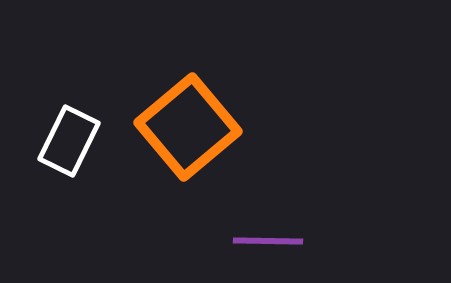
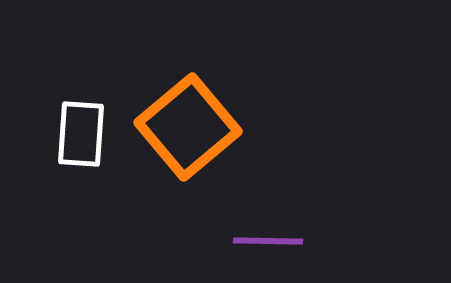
white rectangle: moved 12 px right, 7 px up; rotated 22 degrees counterclockwise
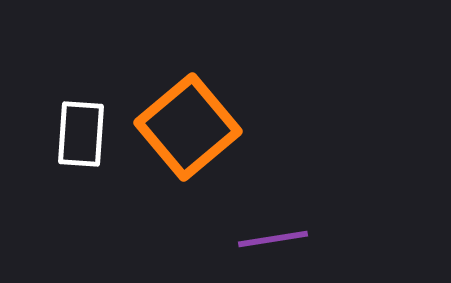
purple line: moved 5 px right, 2 px up; rotated 10 degrees counterclockwise
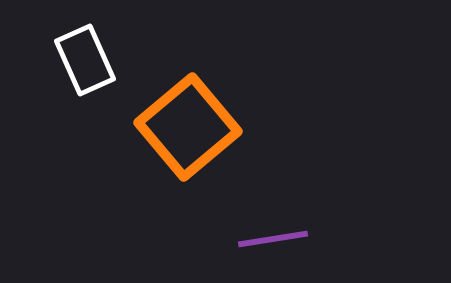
white rectangle: moved 4 px right, 74 px up; rotated 28 degrees counterclockwise
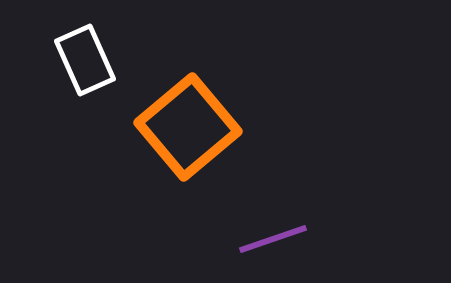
purple line: rotated 10 degrees counterclockwise
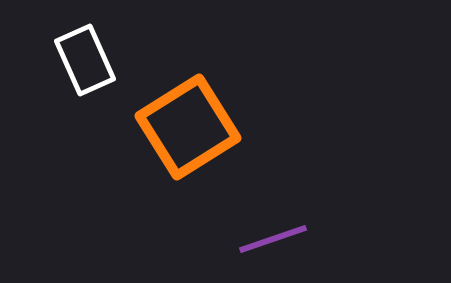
orange square: rotated 8 degrees clockwise
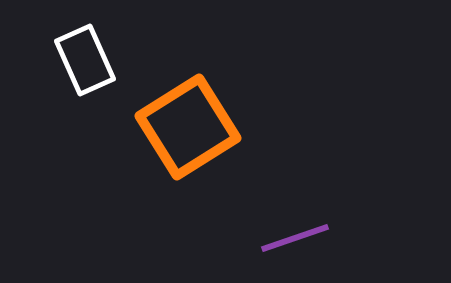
purple line: moved 22 px right, 1 px up
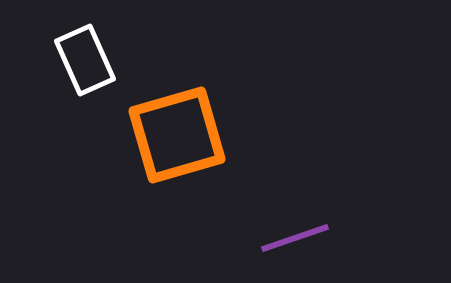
orange square: moved 11 px left, 8 px down; rotated 16 degrees clockwise
